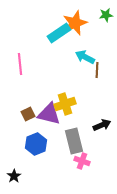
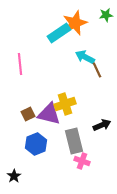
brown line: rotated 28 degrees counterclockwise
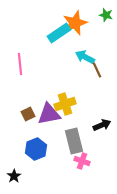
green star: rotated 24 degrees clockwise
purple triangle: rotated 25 degrees counterclockwise
blue hexagon: moved 5 px down
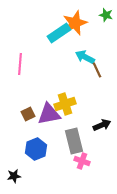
pink line: rotated 10 degrees clockwise
black star: rotated 24 degrees clockwise
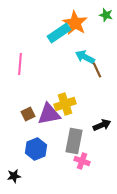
orange star: rotated 20 degrees counterclockwise
gray rectangle: rotated 25 degrees clockwise
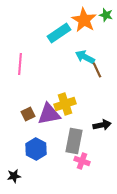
orange star: moved 9 px right, 3 px up
black arrow: rotated 12 degrees clockwise
blue hexagon: rotated 10 degrees counterclockwise
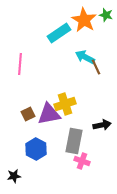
brown line: moved 1 px left, 3 px up
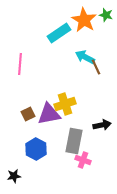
pink cross: moved 1 px right, 1 px up
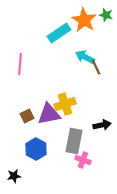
brown square: moved 1 px left, 2 px down
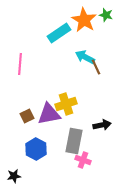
yellow cross: moved 1 px right
